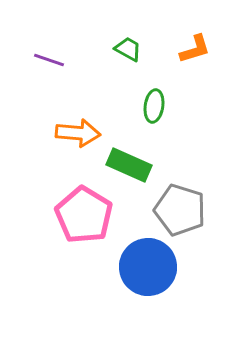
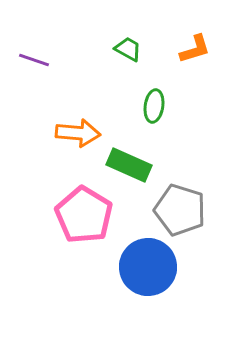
purple line: moved 15 px left
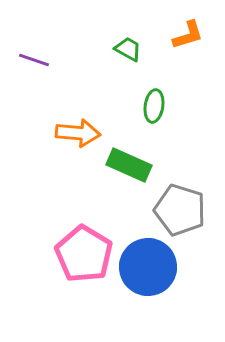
orange L-shape: moved 7 px left, 14 px up
pink pentagon: moved 39 px down
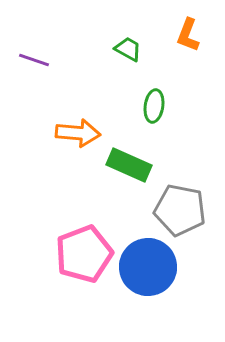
orange L-shape: rotated 128 degrees clockwise
gray pentagon: rotated 6 degrees counterclockwise
pink pentagon: rotated 20 degrees clockwise
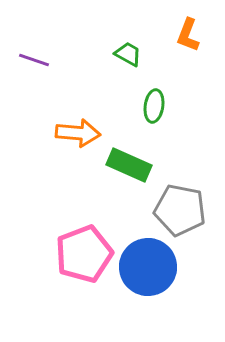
green trapezoid: moved 5 px down
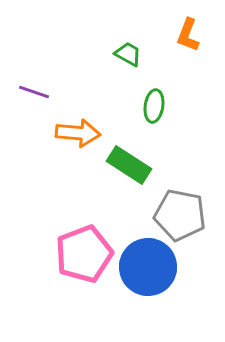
purple line: moved 32 px down
green rectangle: rotated 9 degrees clockwise
gray pentagon: moved 5 px down
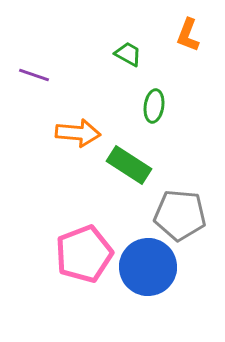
purple line: moved 17 px up
gray pentagon: rotated 6 degrees counterclockwise
